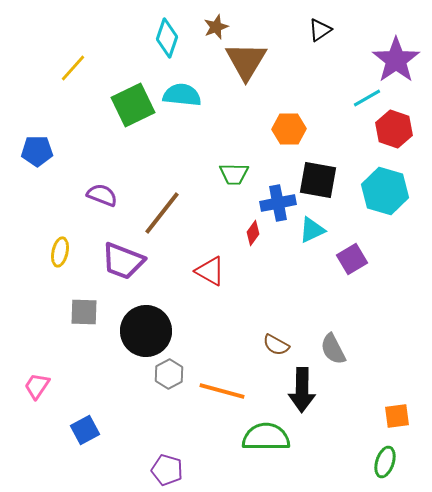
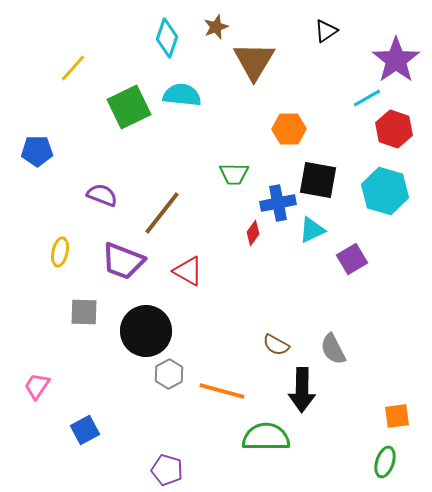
black triangle: moved 6 px right, 1 px down
brown triangle: moved 8 px right
green square: moved 4 px left, 2 px down
red triangle: moved 22 px left
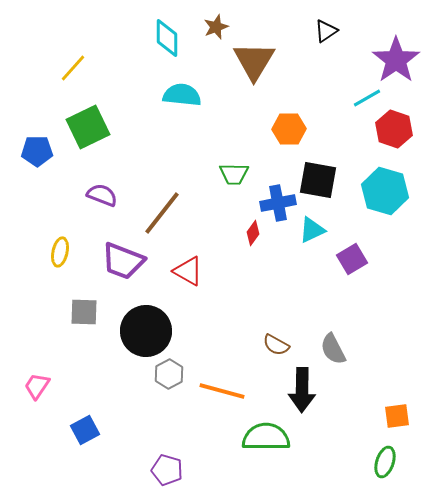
cyan diamond: rotated 18 degrees counterclockwise
green square: moved 41 px left, 20 px down
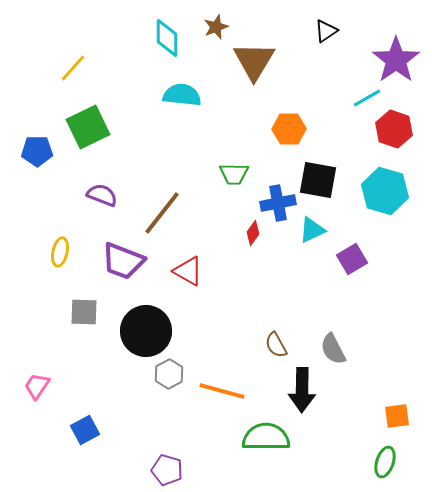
brown semicircle: rotated 32 degrees clockwise
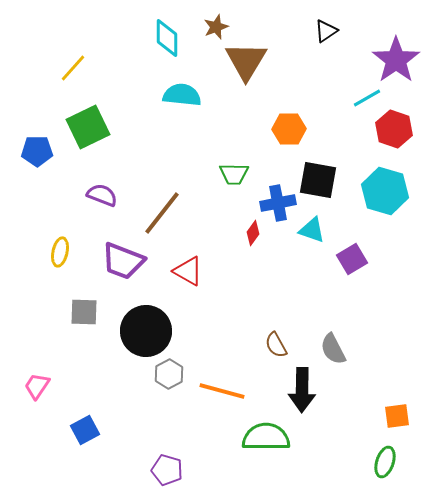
brown triangle: moved 8 px left
cyan triangle: rotated 44 degrees clockwise
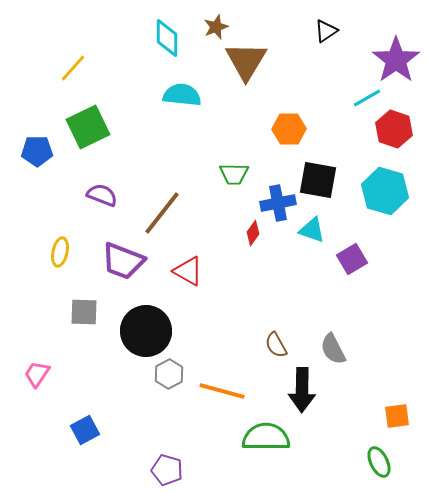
pink trapezoid: moved 12 px up
green ellipse: moved 6 px left; rotated 44 degrees counterclockwise
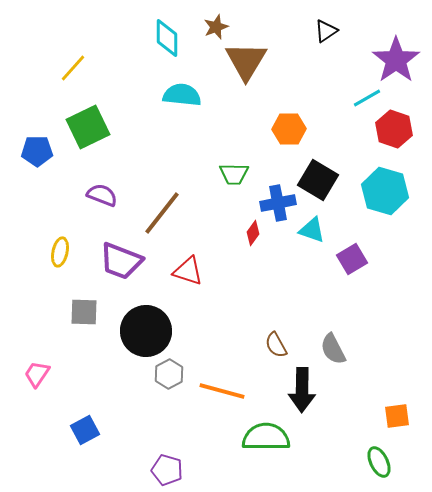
black square: rotated 21 degrees clockwise
purple trapezoid: moved 2 px left
red triangle: rotated 12 degrees counterclockwise
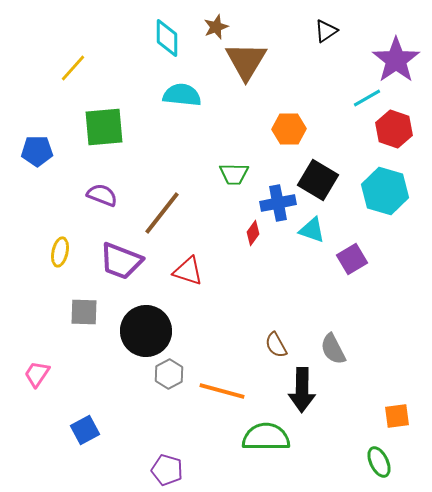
green square: moved 16 px right; rotated 21 degrees clockwise
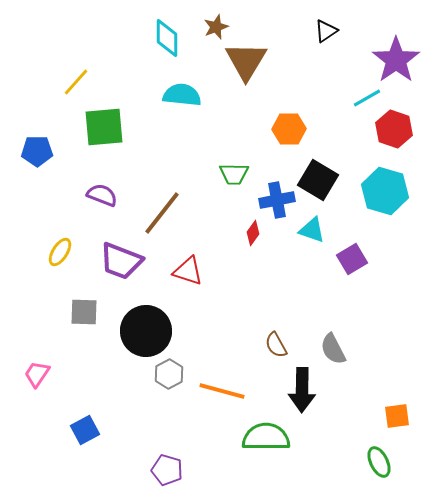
yellow line: moved 3 px right, 14 px down
blue cross: moved 1 px left, 3 px up
yellow ellipse: rotated 20 degrees clockwise
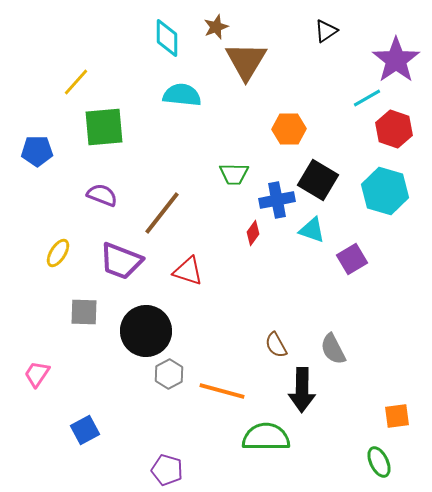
yellow ellipse: moved 2 px left, 1 px down
